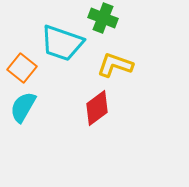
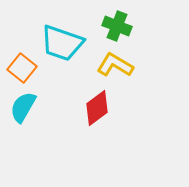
green cross: moved 14 px right, 8 px down
yellow L-shape: rotated 12 degrees clockwise
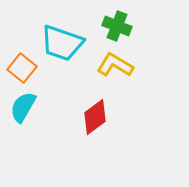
red diamond: moved 2 px left, 9 px down
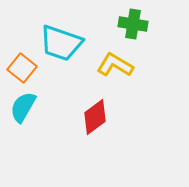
green cross: moved 16 px right, 2 px up; rotated 12 degrees counterclockwise
cyan trapezoid: moved 1 px left
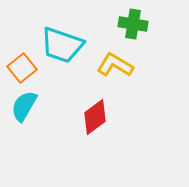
cyan trapezoid: moved 1 px right, 2 px down
orange square: rotated 12 degrees clockwise
cyan semicircle: moved 1 px right, 1 px up
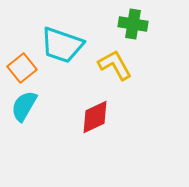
yellow L-shape: rotated 30 degrees clockwise
red diamond: rotated 12 degrees clockwise
